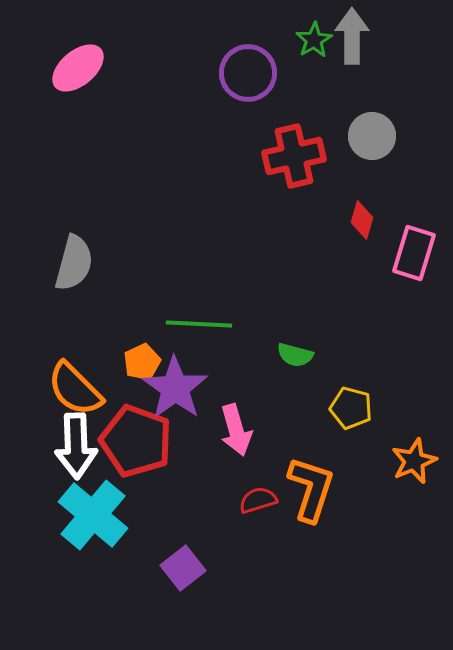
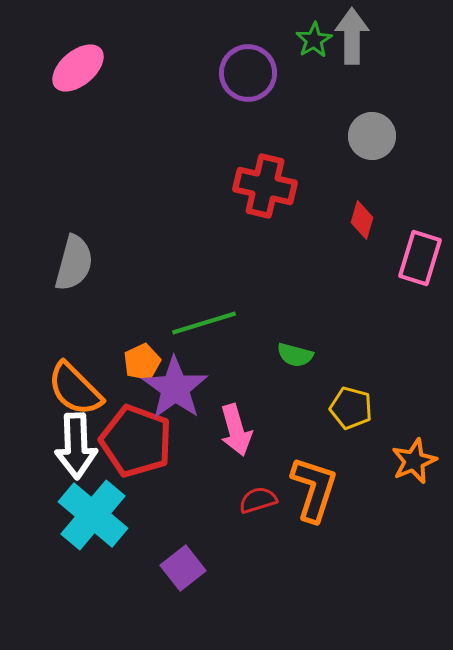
red cross: moved 29 px left, 30 px down; rotated 26 degrees clockwise
pink rectangle: moved 6 px right, 5 px down
green line: moved 5 px right, 1 px up; rotated 20 degrees counterclockwise
orange L-shape: moved 3 px right
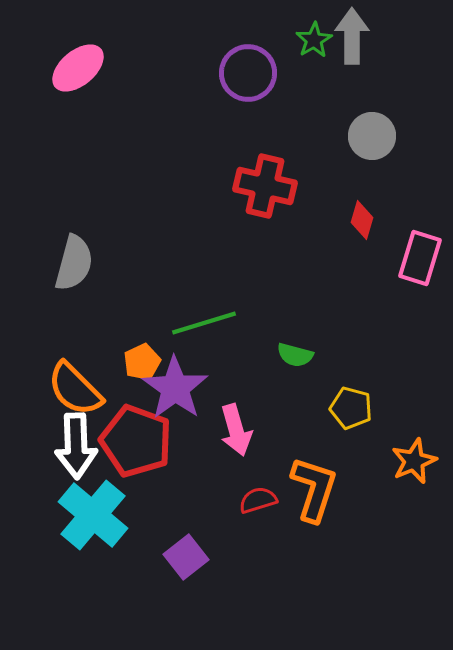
purple square: moved 3 px right, 11 px up
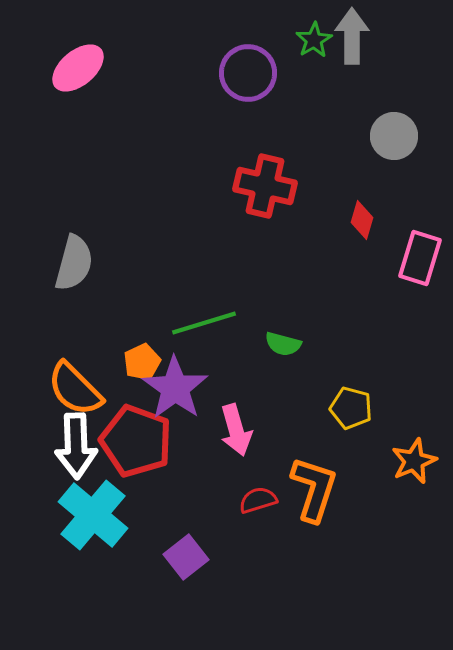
gray circle: moved 22 px right
green semicircle: moved 12 px left, 11 px up
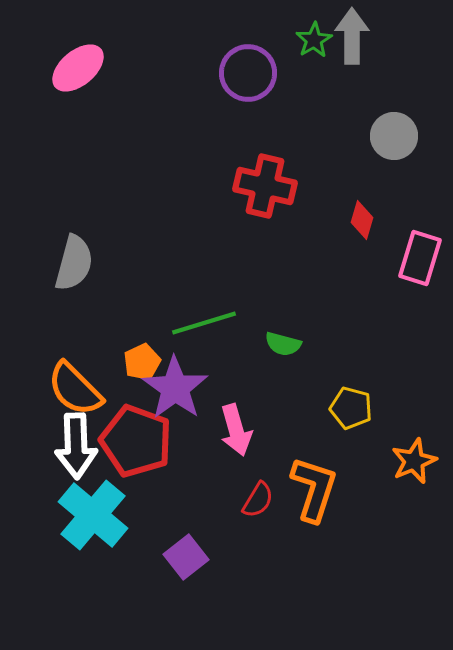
red semicircle: rotated 138 degrees clockwise
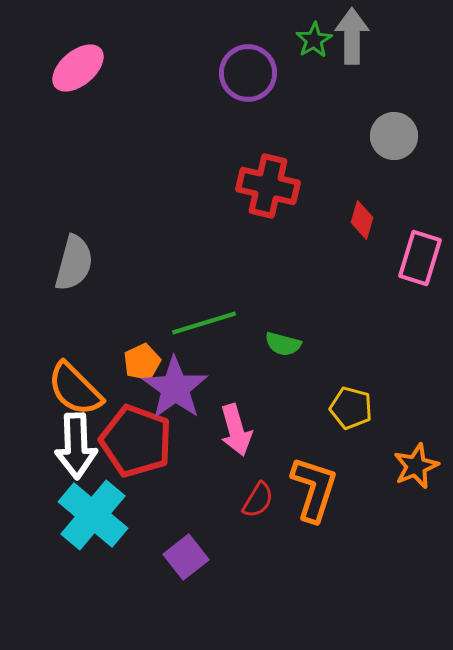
red cross: moved 3 px right
orange star: moved 2 px right, 5 px down
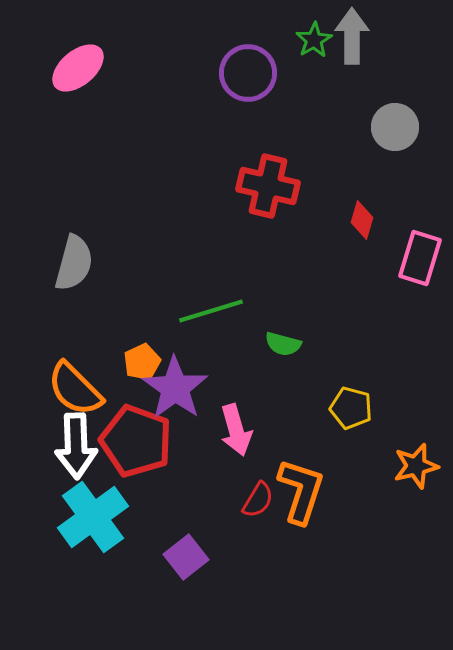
gray circle: moved 1 px right, 9 px up
green line: moved 7 px right, 12 px up
orange star: rotated 9 degrees clockwise
orange L-shape: moved 13 px left, 2 px down
cyan cross: moved 2 px down; rotated 14 degrees clockwise
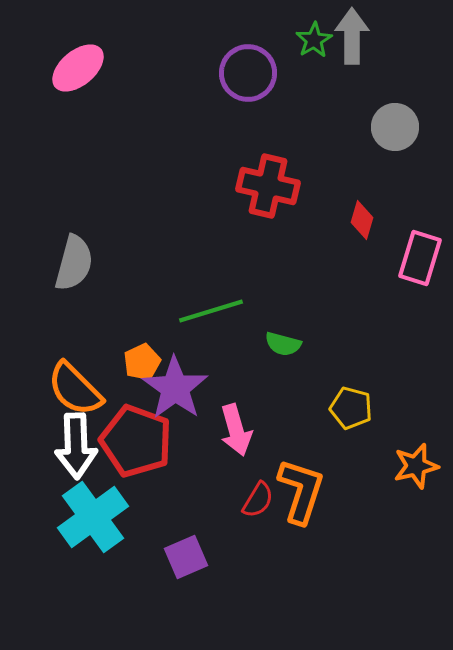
purple square: rotated 15 degrees clockwise
